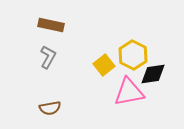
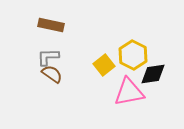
gray L-shape: rotated 120 degrees counterclockwise
brown semicircle: moved 2 px right, 34 px up; rotated 135 degrees counterclockwise
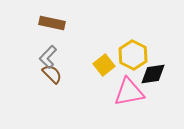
brown rectangle: moved 1 px right, 2 px up
gray L-shape: rotated 45 degrees counterclockwise
brown semicircle: rotated 10 degrees clockwise
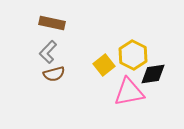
gray L-shape: moved 5 px up
brown semicircle: moved 2 px right; rotated 120 degrees clockwise
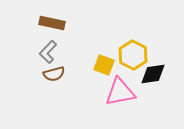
yellow square: rotated 30 degrees counterclockwise
pink triangle: moved 9 px left
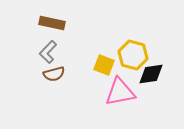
yellow hexagon: rotated 12 degrees counterclockwise
black diamond: moved 2 px left
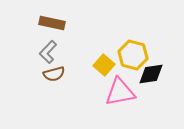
yellow square: rotated 20 degrees clockwise
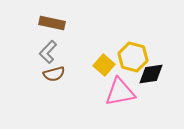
yellow hexagon: moved 2 px down
